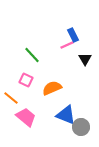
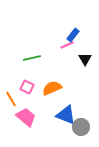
blue rectangle: rotated 64 degrees clockwise
green line: moved 3 px down; rotated 60 degrees counterclockwise
pink square: moved 1 px right, 7 px down
orange line: moved 1 px down; rotated 21 degrees clockwise
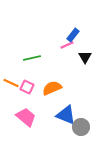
black triangle: moved 2 px up
orange line: moved 16 px up; rotated 35 degrees counterclockwise
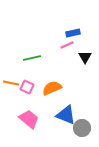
blue rectangle: moved 2 px up; rotated 40 degrees clockwise
orange line: rotated 14 degrees counterclockwise
pink trapezoid: moved 3 px right, 2 px down
gray circle: moved 1 px right, 1 px down
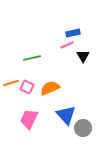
black triangle: moved 2 px left, 1 px up
orange line: rotated 28 degrees counterclockwise
orange semicircle: moved 2 px left
blue triangle: rotated 25 degrees clockwise
pink trapezoid: rotated 105 degrees counterclockwise
gray circle: moved 1 px right
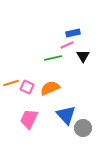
green line: moved 21 px right
